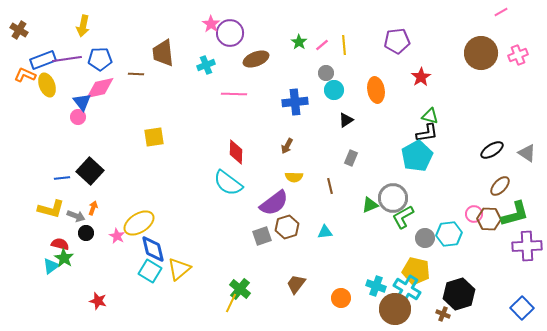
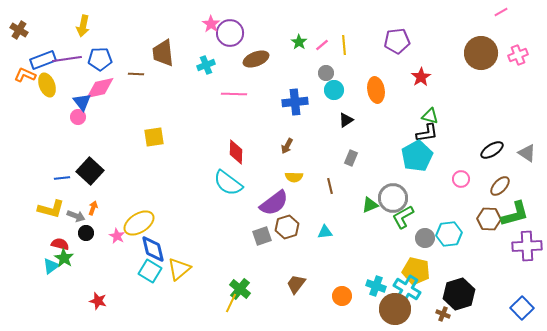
pink circle at (474, 214): moved 13 px left, 35 px up
orange circle at (341, 298): moved 1 px right, 2 px up
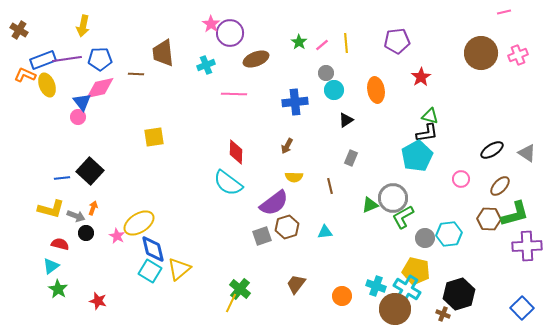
pink line at (501, 12): moved 3 px right; rotated 16 degrees clockwise
yellow line at (344, 45): moved 2 px right, 2 px up
green star at (64, 258): moved 6 px left, 31 px down
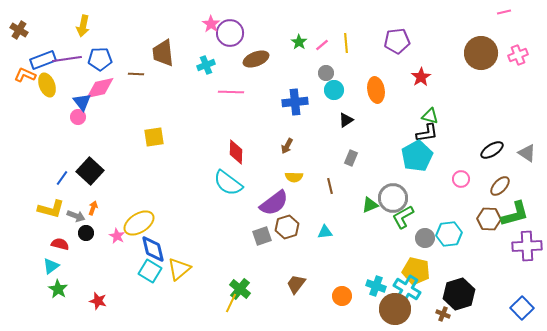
pink line at (234, 94): moved 3 px left, 2 px up
blue line at (62, 178): rotated 49 degrees counterclockwise
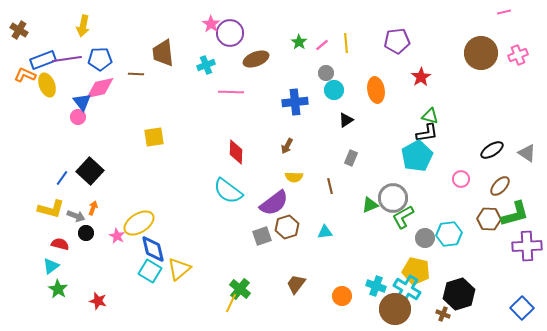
cyan semicircle at (228, 183): moved 8 px down
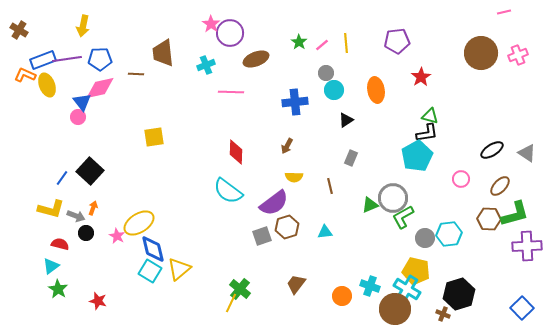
cyan cross at (376, 286): moved 6 px left
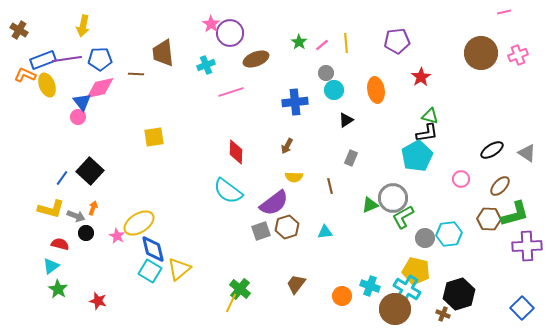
pink line at (231, 92): rotated 20 degrees counterclockwise
gray square at (262, 236): moved 1 px left, 5 px up
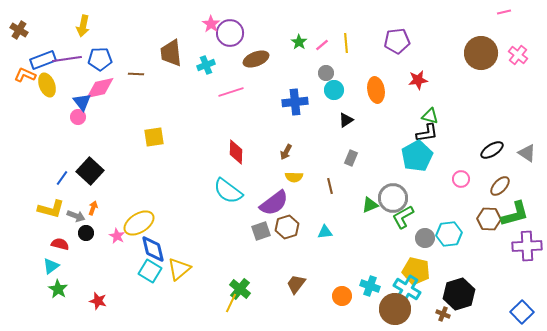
brown trapezoid at (163, 53): moved 8 px right
pink cross at (518, 55): rotated 30 degrees counterclockwise
red star at (421, 77): moved 3 px left, 3 px down; rotated 24 degrees clockwise
brown arrow at (287, 146): moved 1 px left, 6 px down
blue square at (522, 308): moved 4 px down
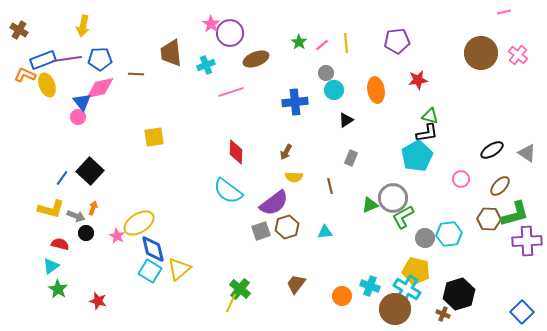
purple cross at (527, 246): moved 5 px up
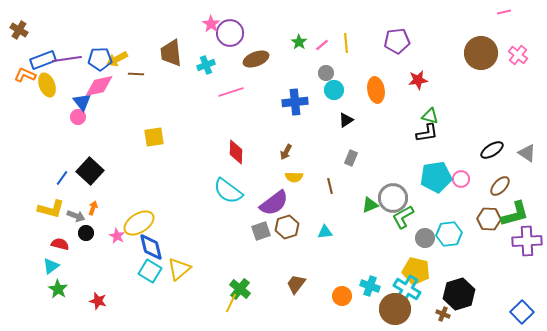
yellow arrow at (83, 26): moved 34 px right, 33 px down; rotated 50 degrees clockwise
pink diamond at (100, 88): moved 1 px left, 2 px up
cyan pentagon at (417, 156): moved 19 px right, 21 px down; rotated 20 degrees clockwise
blue diamond at (153, 249): moved 2 px left, 2 px up
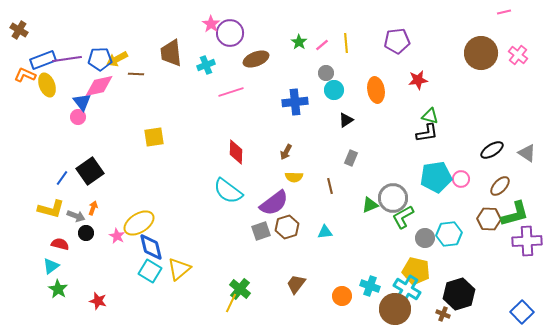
black square at (90, 171): rotated 12 degrees clockwise
